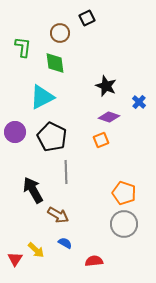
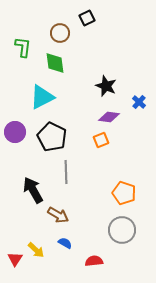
purple diamond: rotated 10 degrees counterclockwise
gray circle: moved 2 px left, 6 px down
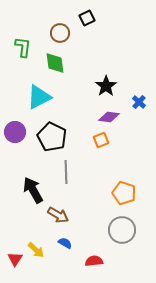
black star: rotated 15 degrees clockwise
cyan triangle: moved 3 px left
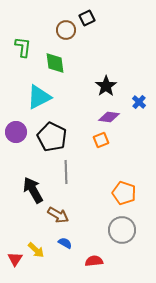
brown circle: moved 6 px right, 3 px up
purple circle: moved 1 px right
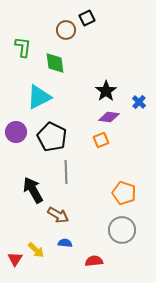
black star: moved 5 px down
blue semicircle: rotated 24 degrees counterclockwise
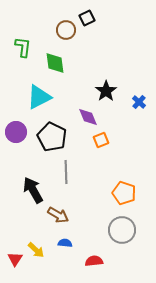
purple diamond: moved 21 px left; rotated 60 degrees clockwise
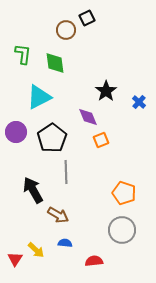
green L-shape: moved 7 px down
black pentagon: moved 1 px down; rotated 12 degrees clockwise
